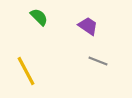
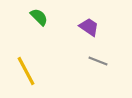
purple trapezoid: moved 1 px right, 1 px down
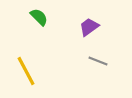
purple trapezoid: rotated 70 degrees counterclockwise
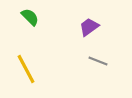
green semicircle: moved 9 px left
yellow line: moved 2 px up
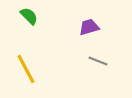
green semicircle: moved 1 px left, 1 px up
purple trapezoid: rotated 20 degrees clockwise
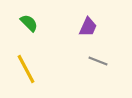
green semicircle: moved 7 px down
purple trapezoid: moved 1 px left; rotated 130 degrees clockwise
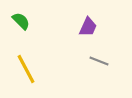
green semicircle: moved 8 px left, 2 px up
gray line: moved 1 px right
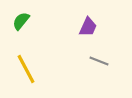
green semicircle: rotated 96 degrees counterclockwise
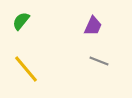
purple trapezoid: moved 5 px right, 1 px up
yellow line: rotated 12 degrees counterclockwise
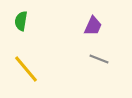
green semicircle: rotated 30 degrees counterclockwise
gray line: moved 2 px up
